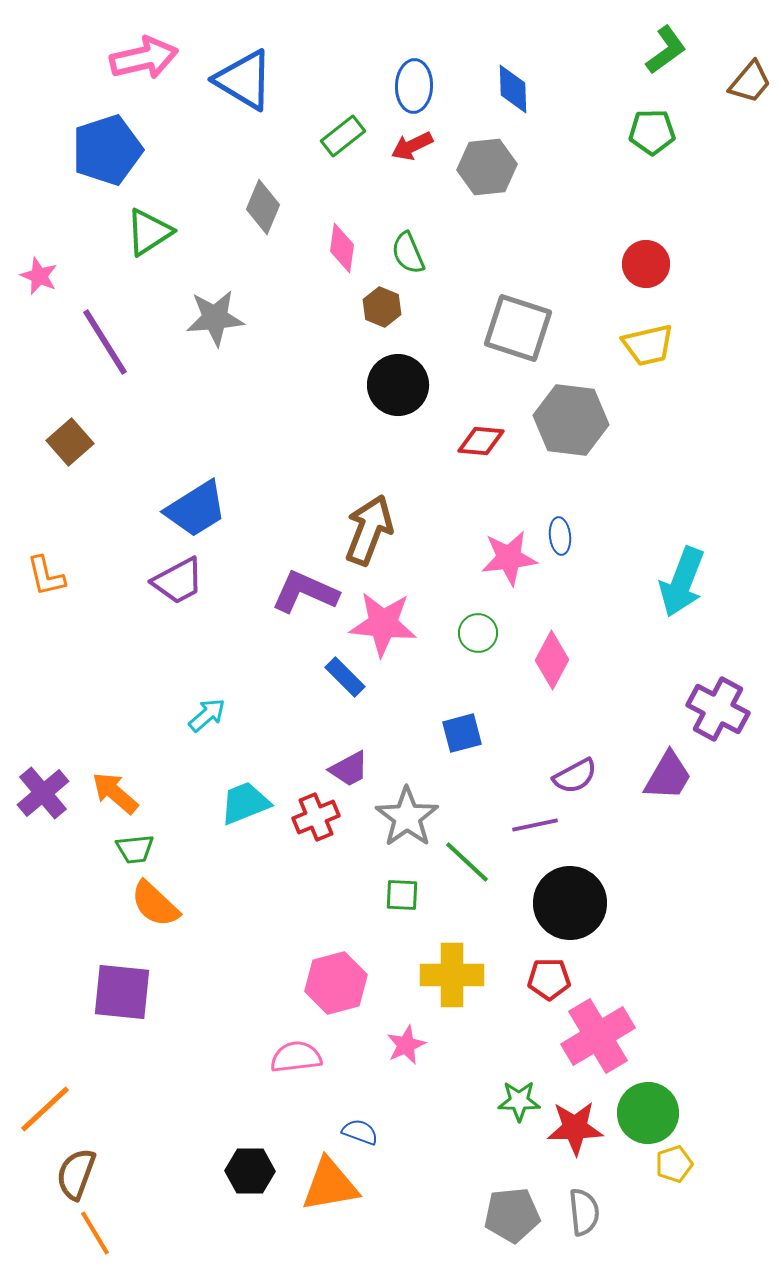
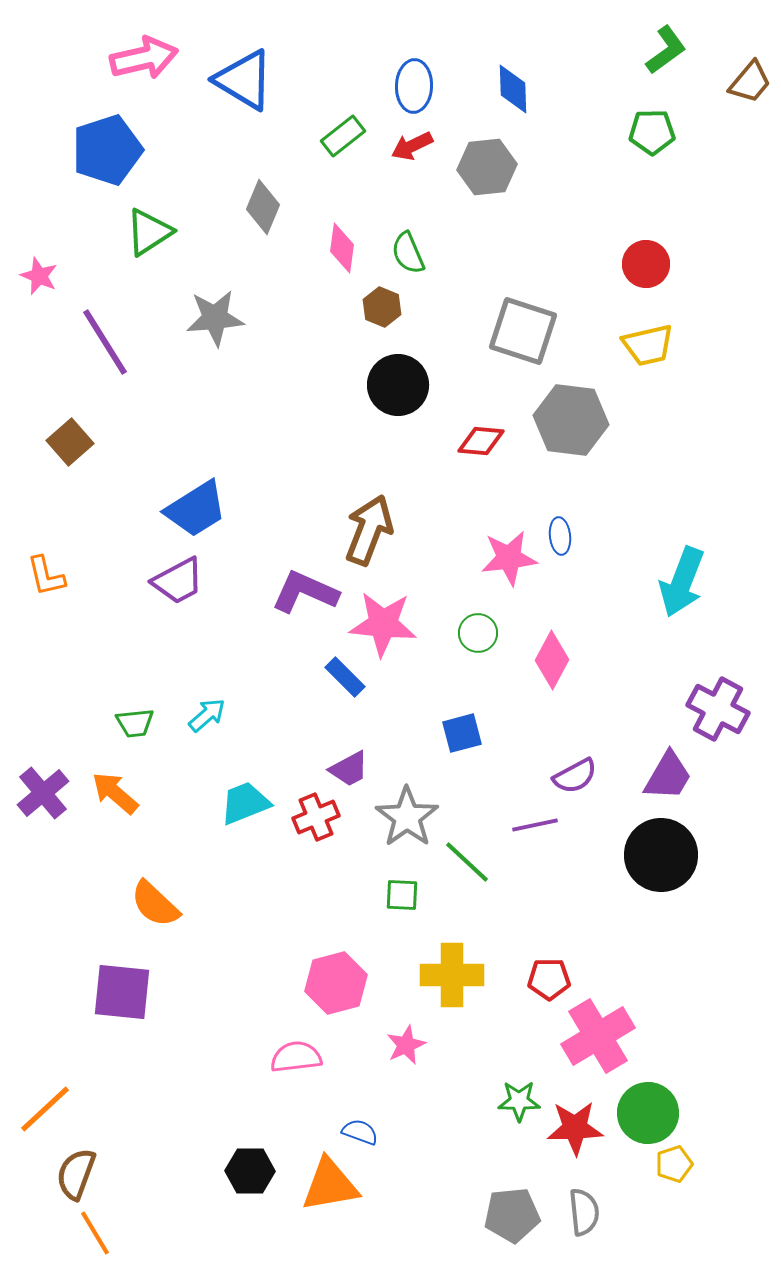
gray square at (518, 328): moved 5 px right, 3 px down
green trapezoid at (135, 849): moved 126 px up
black circle at (570, 903): moved 91 px right, 48 px up
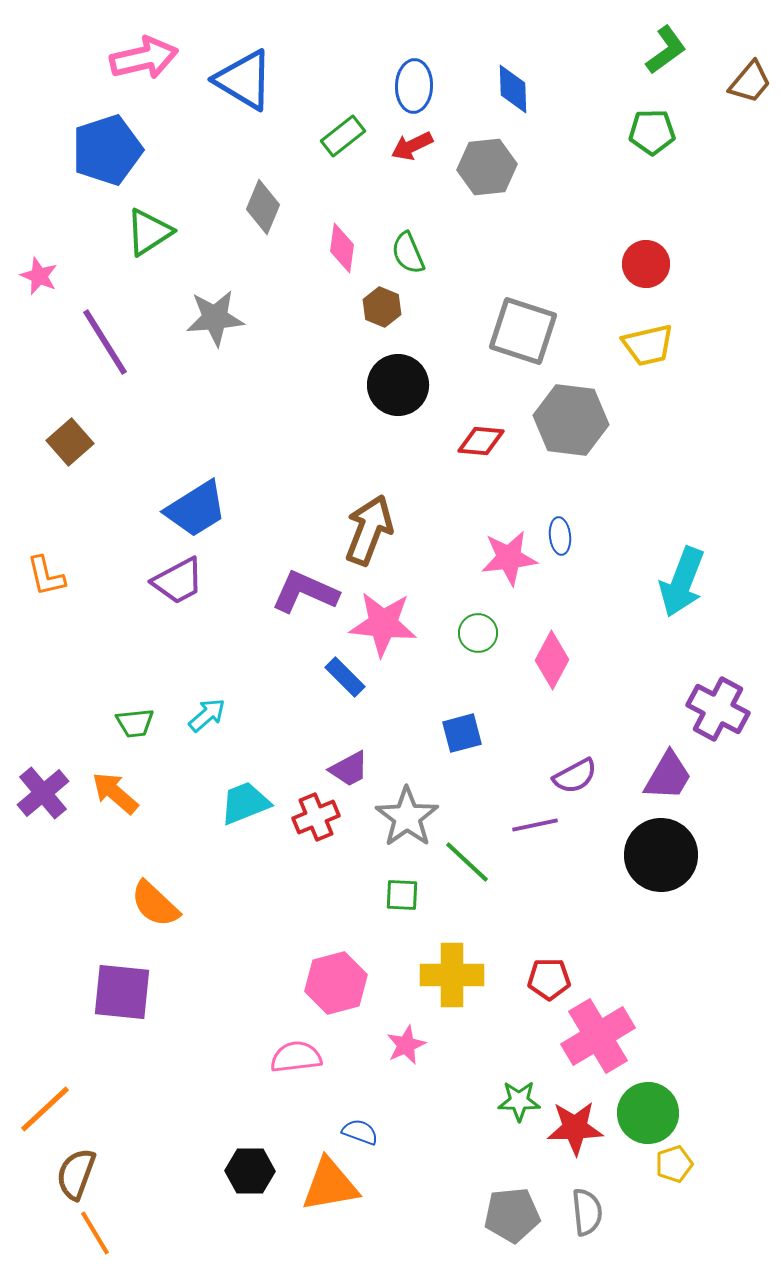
gray semicircle at (584, 1212): moved 3 px right
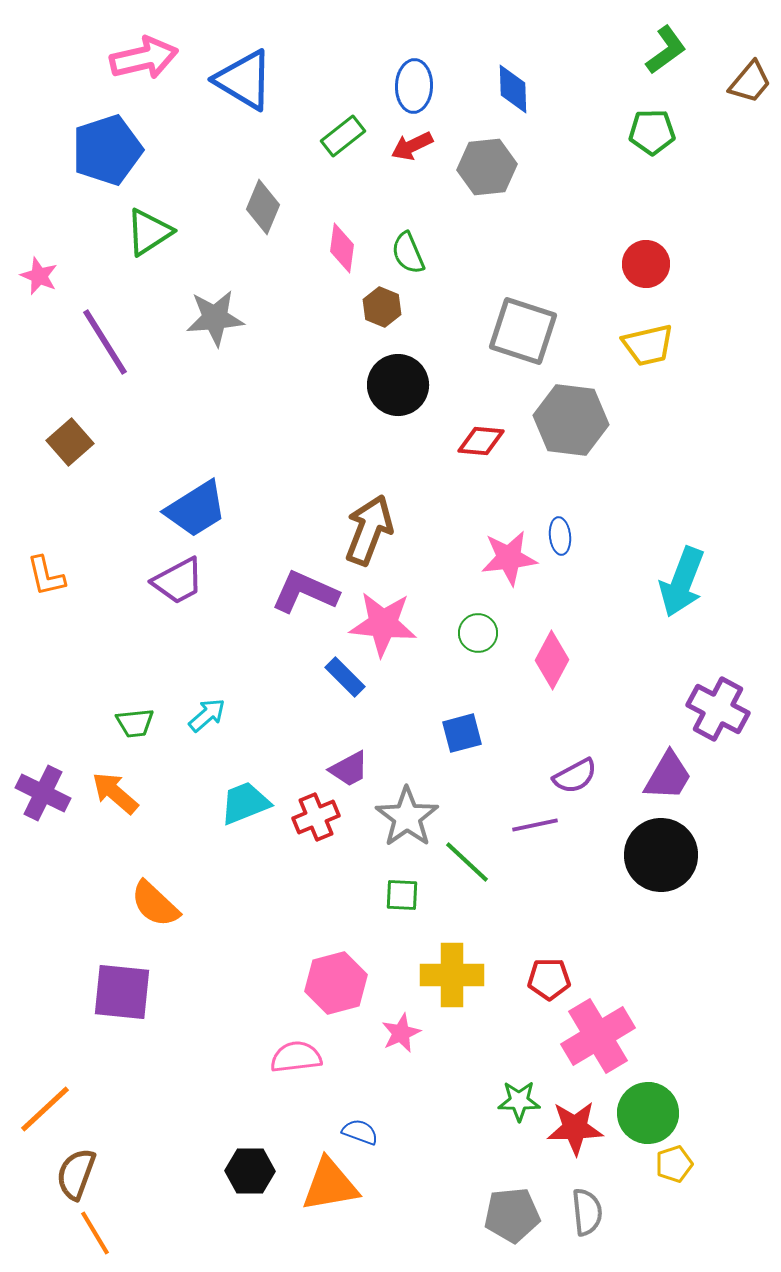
purple cross at (43, 793): rotated 24 degrees counterclockwise
pink star at (406, 1045): moved 5 px left, 12 px up
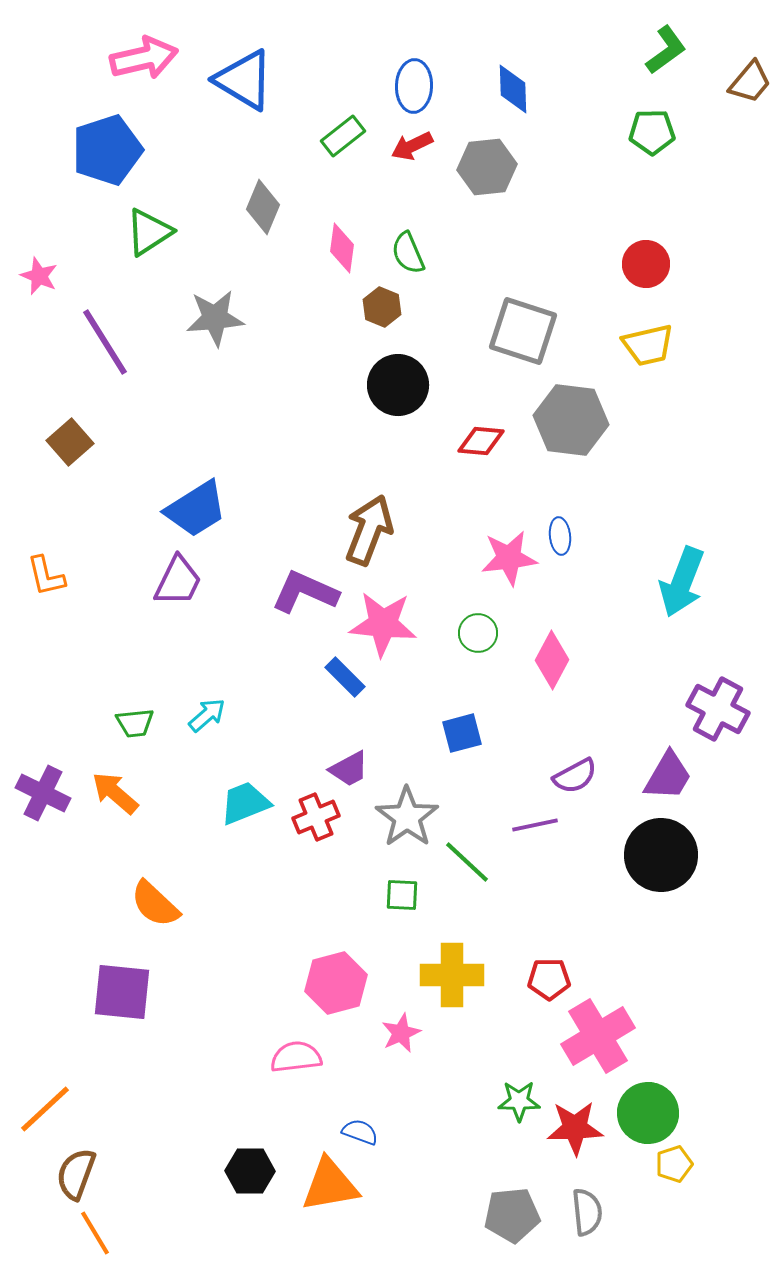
purple trapezoid at (178, 581): rotated 36 degrees counterclockwise
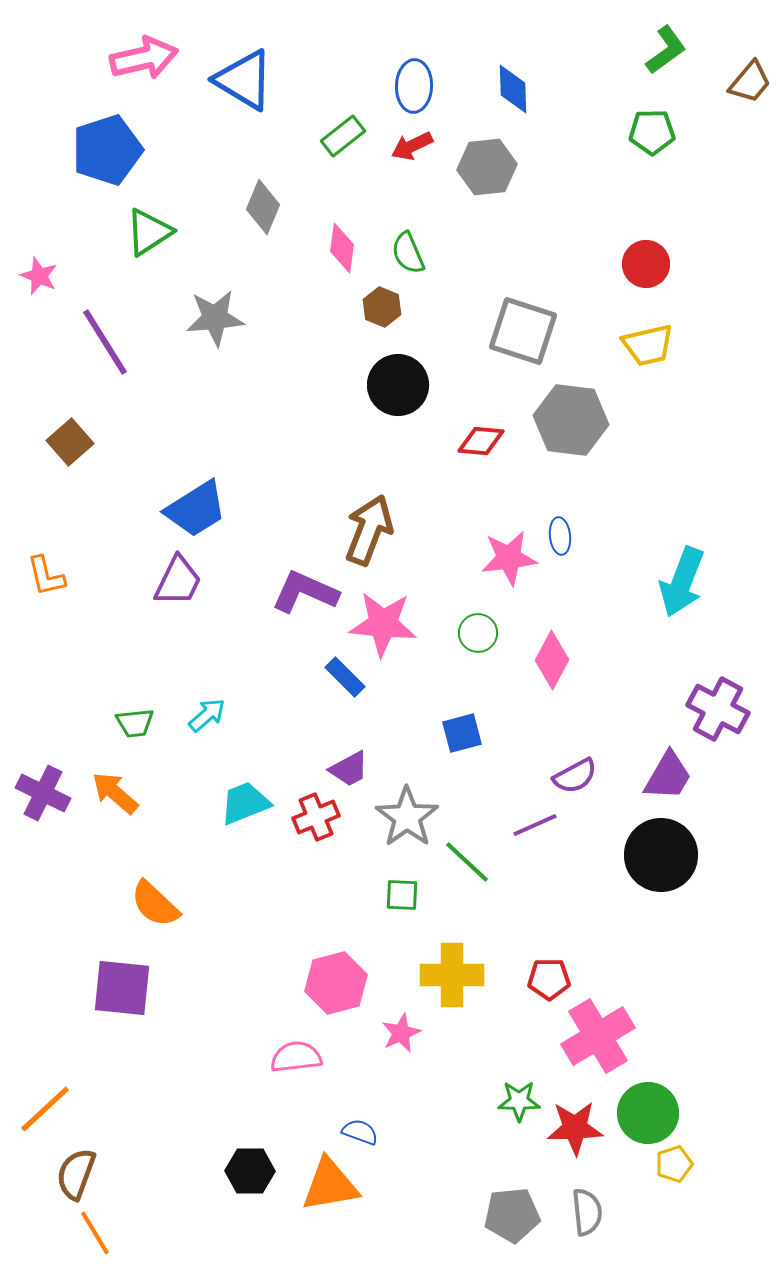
purple line at (535, 825): rotated 12 degrees counterclockwise
purple square at (122, 992): moved 4 px up
